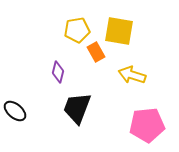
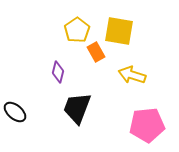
yellow pentagon: rotated 25 degrees counterclockwise
black ellipse: moved 1 px down
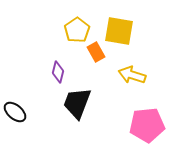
black trapezoid: moved 5 px up
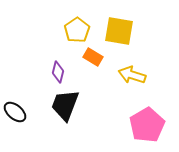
orange rectangle: moved 3 px left, 5 px down; rotated 30 degrees counterclockwise
black trapezoid: moved 12 px left, 2 px down
pink pentagon: rotated 24 degrees counterclockwise
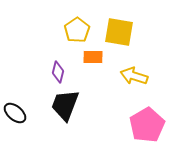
yellow square: moved 1 px down
orange rectangle: rotated 30 degrees counterclockwise
yellow arrow: moved 2 px right, 1 px down
black ellipse: moved 1 px down
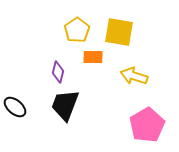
black ellipse: moved 6 px up
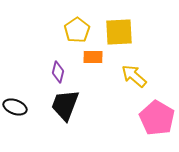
yellow square: rotated 12 degrees counterclockwise
yellow arrow: rotated 24 degrees clockwise
black ellipse: rotated 20 degrees counterclockwise
pink pentagon: moved 10 px right, 7 px up; rotated 12 degrees counterclockwise
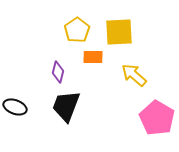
yellow arrow: moved 1 px up
black trapezoid: moved 1 px right, 1 px down
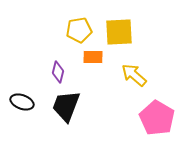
yellow pentagon: moved 2 px right; rotated 25 degrees clockwise
black ellipse: moved 7 px right, 5 px up
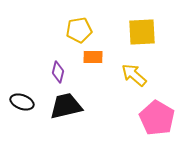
yellow square: moved 23 px right
black trapezoid: rotated 56 degrees clockwise
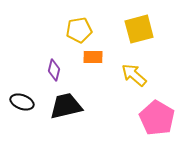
yellow square: moved 3 px left, 3 px up; rotated 12 degrees counterclockwise
purple diamond: moved 4 px left, 2 px up
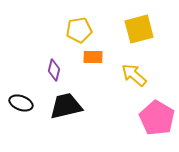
black ellipse: moved 1 px left, 1 px down
